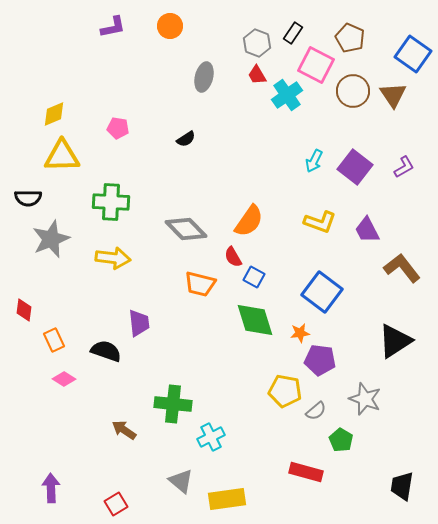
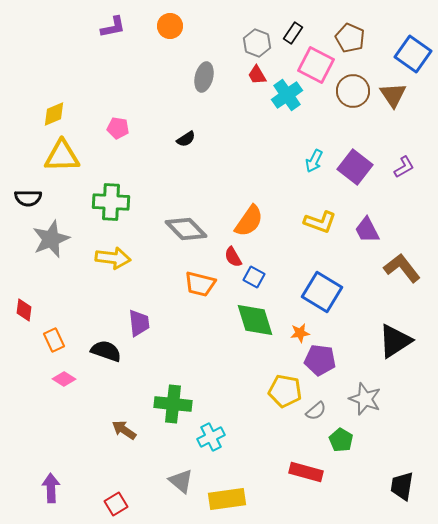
blue square at (322, 292): rotated 6 degrees counterclockwise
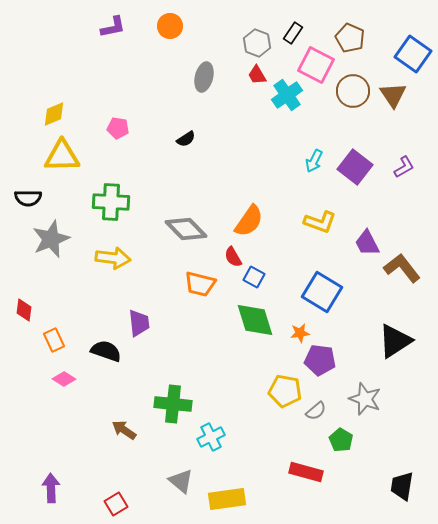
purple trapezoid at (367, 230): moved 13 px down
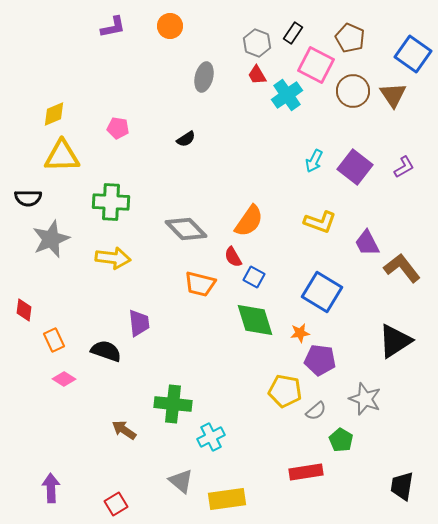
red rectangle at (306, 472): rotated 24 degrees counterclockwise
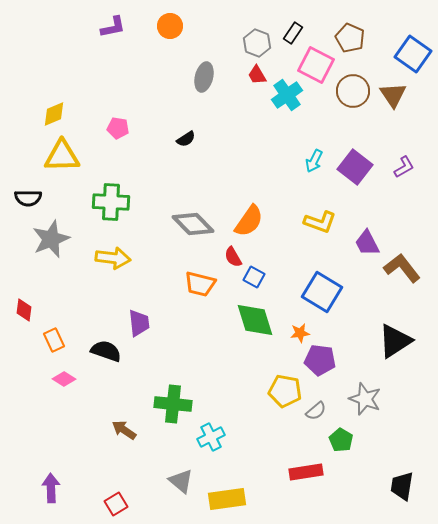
gray diamond at (186, 229): moved 7 px right, 5 px up
